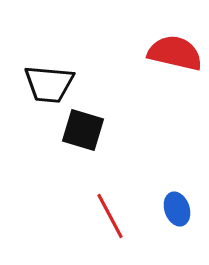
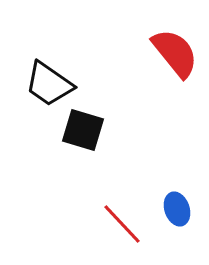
red semicircle: rotated 38 degrees clockwise
black trapezoid: rotated 30 degrees clockwise
red line: moved 12 px right, 8 px down; rotated 15 degrees counterclockwise
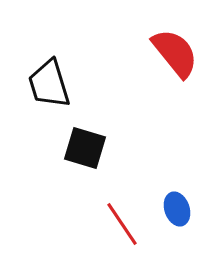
black trapezoid: rotated 38 degrees clockwise
black square: moved 2 px right, 18 px down
red line: rotated 9 degrees clockwise
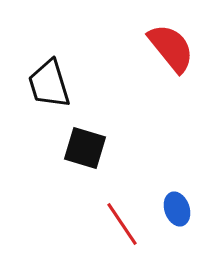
red semicircle: moved 4 px left, 5 px up
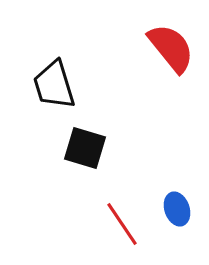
black trapezoid: moved 5 px right, 1 px down
